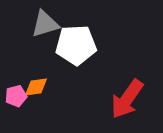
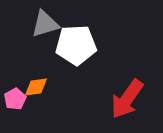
pink pentagon: moved 1 px left, 3 px down; rotated 15 degrees counterclockwise
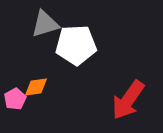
red arrow: moved 1 px right, 1 px down
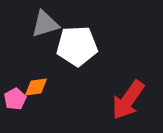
white pentagon: moved 1 px right, 1 px down
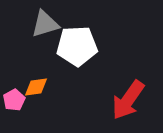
pink pentagon: moved 1 px left, 1 px down
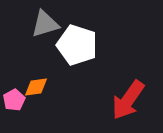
white pentagon: moved 1 px up; rotated 21 degrees clockwise
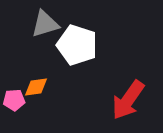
pink pentagon: rotated 25 degrees clockwise
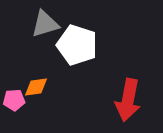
red arrow: rotated 24 degrees counterclockwise
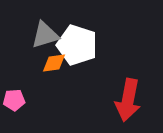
gray triangle: moved 11 px down
orange diamond: moved 18 px right, 24 px up
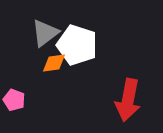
gray triangle: moved 2 px up; rotated 20 degrees counterclockwise
pink pentagon: rotated 25 degrees clockwise
